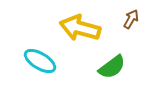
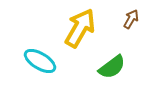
yellow arrow: rotated 105 degrees clockwise
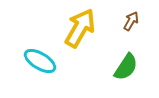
brown arrow: moved 2 px down
green semicircle: moved 14 px right; rotated 20 degrees counterclockwise
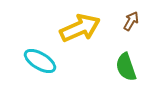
yellow arrow: rotated 36 degrees clockwise
green semicircle: rotated 128 degrees clockwise
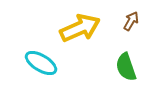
cyan ellipse: moved 1 px right, 2 px down
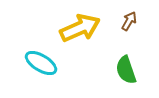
brown arrow: moved 2 px left
green semicircle: moved 3 px down
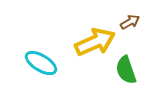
brown arrow: moved 1 px right, 1 px down; rotated 30 degrees clockwise
yellow arrow: moved 15 px right, 14 px down
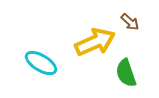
brown arrow: rotated 72 degrees clockwise
green semicircle: moved 3 px down
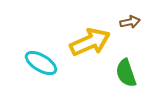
brown arrow: rotated 54 degrees counterclockwise
yellow arrow: moved 5 px left
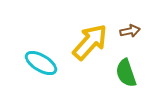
brown arrow: moved 9 px down
yellow arrow: rotated 24 degrees counterclockwise
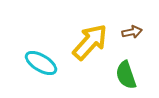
brown arrow: moved 2 px right, 1 px down
green semicircle: moved 2 px down
